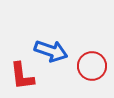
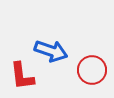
red circle: moved 4 px down
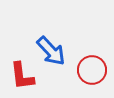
blue arrow: rotated 28 degrees clockwise
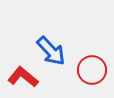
red L-shape: moved 1 px right, 1 px down; rotated 136 degrees clockwise
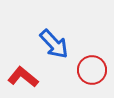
blue arrow: moved 3 px right, 7 px up
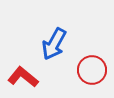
blue arrow: rotated 72 degrees clockwise
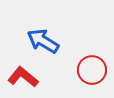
blue arrow: moved 11 px left, 3 px up; rotated 92 degrees clockwise
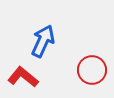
blue arrow: rotated 84 degrees clockwise
